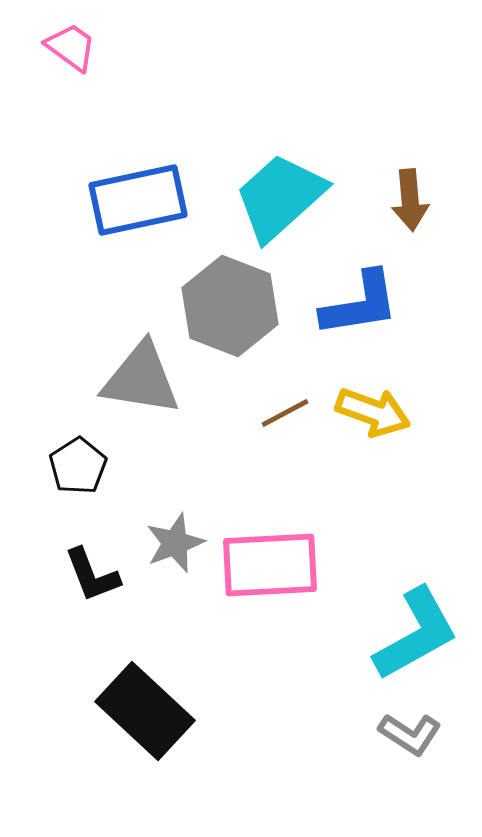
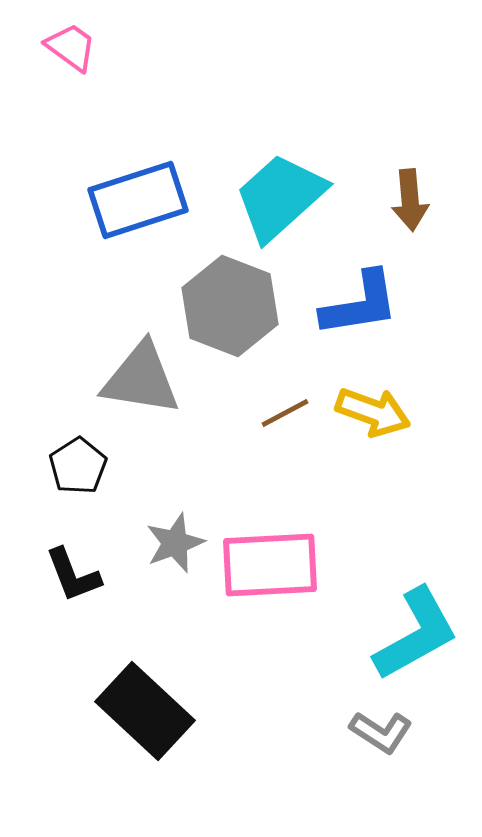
blue rectangle: rotated 6 degrees counterclockwise
black L-shape: moved 19 px left
gray L-shape: moved 29 px left, 2 px up
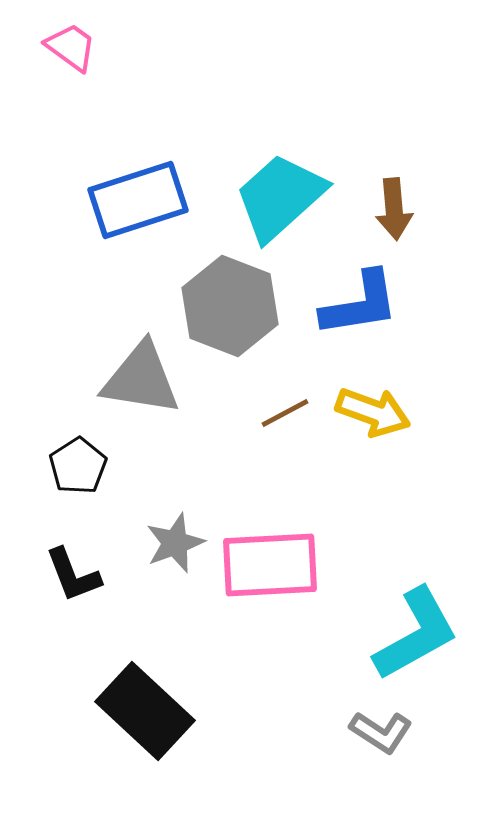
brown arrow: moved 16 px left, 9 px down
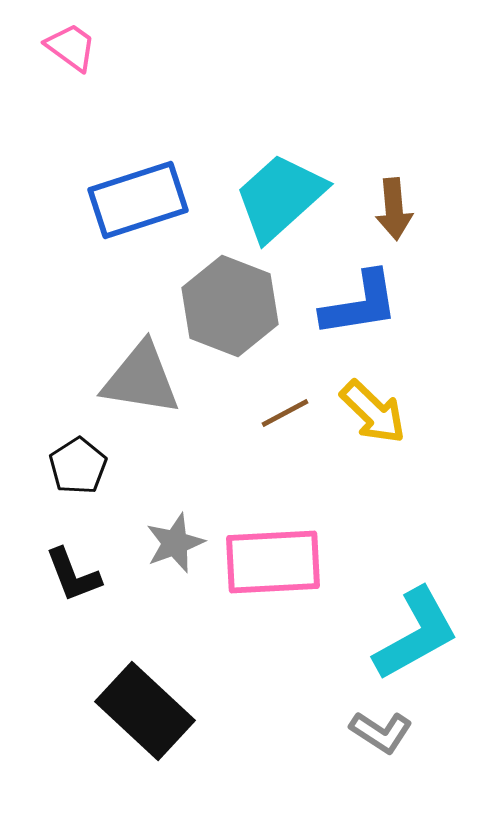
yellow arrow: rotated 24 degrees clockwise
pink rectangle: moved 3 px right, 3 px up
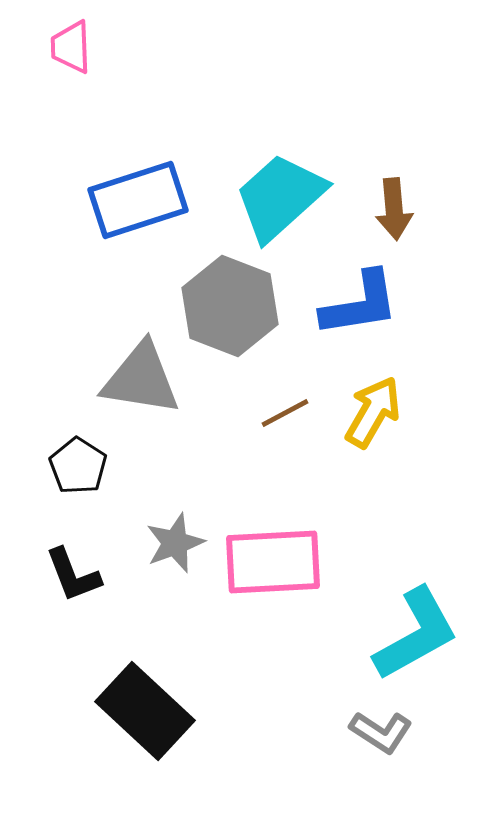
pink trapezoid: rotated 128 degrees counterclockwise
yellow arrow: rotated 104 degrees counterclockwise
black pentagon: rotated 6 degrees counterclockwise
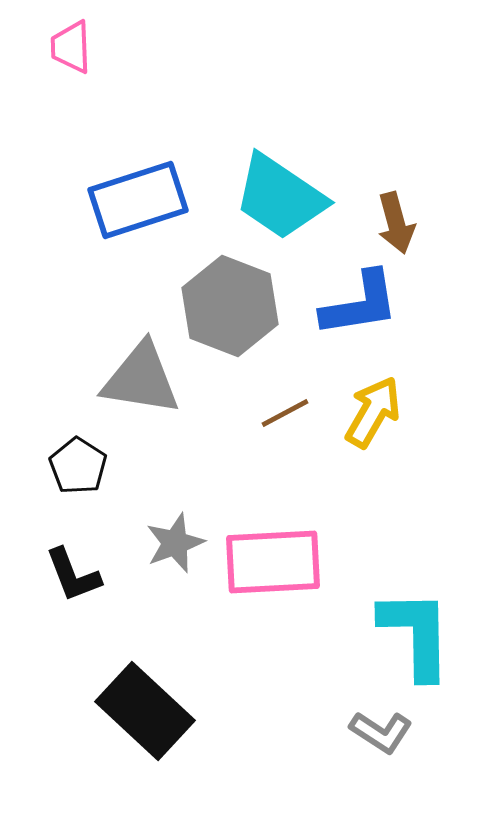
cyan trapezoid: rotated 104 degrees counterclockwise
brown arrow: moved 2 px right, 14 px down; rotated 10 degrees counterclockwise
cyan L-shape: rotated 62 degrees counterclockwise
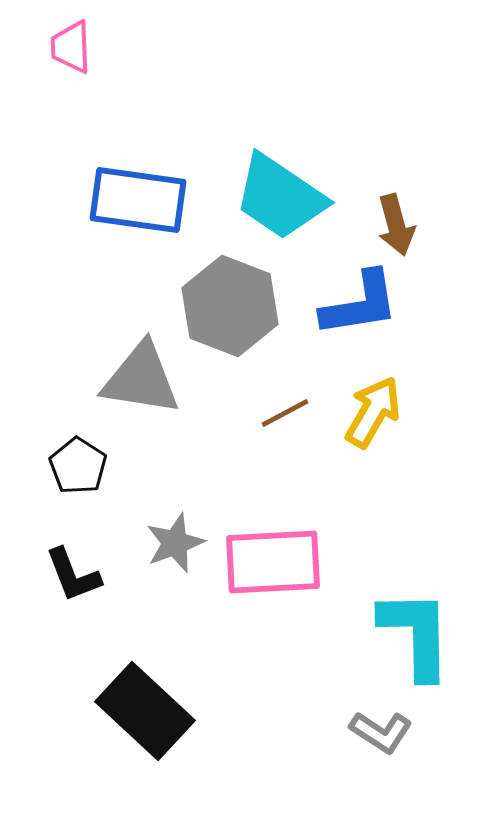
blue rectangle: rotated 26 degrees clockwise
brown arrow: moved 2 px down
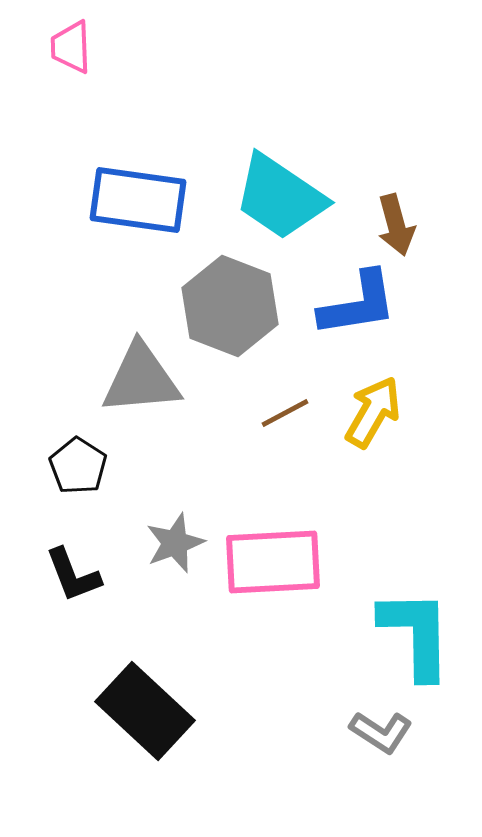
blue L-shape: moved 2 px left
gray triangle: rotated 14 degrees counterclockwise
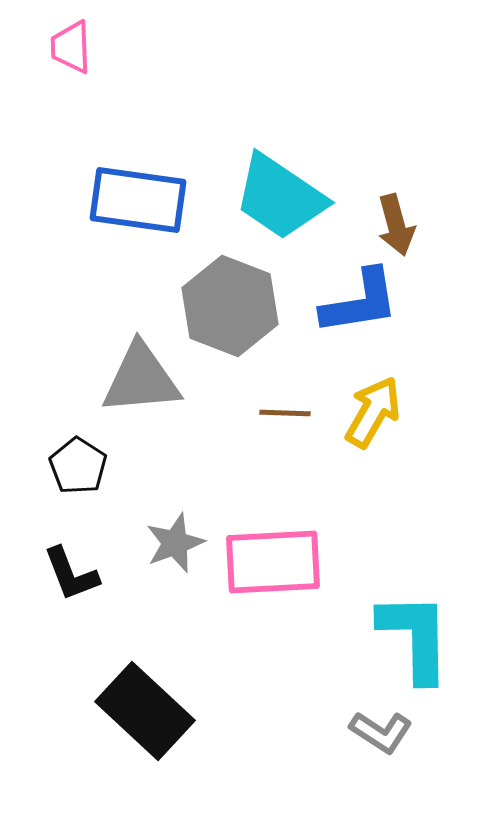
blue L-shape: moved 2 px right, 2 px up
brown line: rotated 30 degrees clockwise
black L-shape: moved 2 px left, 1 px up
cyan L-shape: moved 1 px left, 3 px down
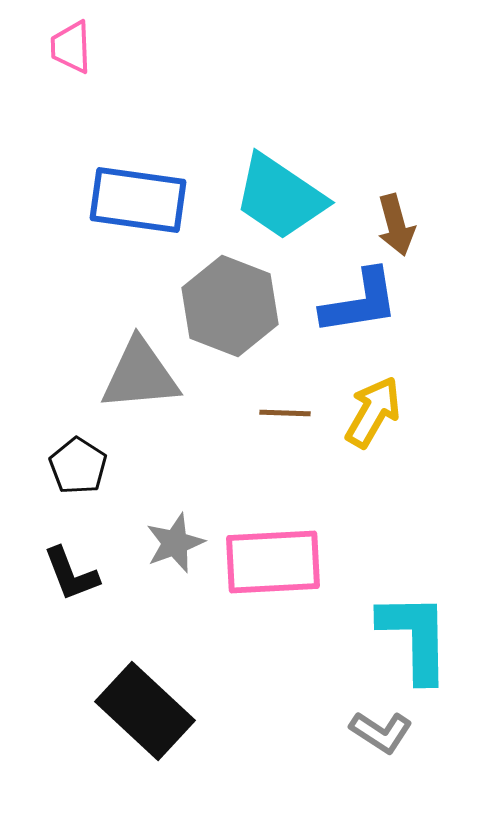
gray triangle: moved 1 px left, 4 px up
